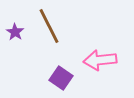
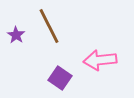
purple star: moved 1 px right, 3 px down
purple square: moved 1 px left
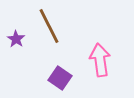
purple star: moved 4 px down
pink arrow: rotated 88 degrees clockwise
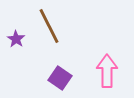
pink arrow: moved 7 px right, 11 px down; rotated 8 degrees clockwise
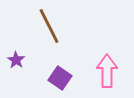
purple star: moved 21 px down
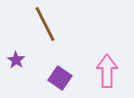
brown line: moved 4 px left, 2 px up
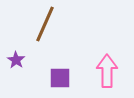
brown line: rotated 51 degrees clockwise
purple square: rotated 35 degrees counterclockwise
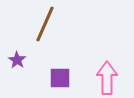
purple star: moved 1 px right
pink arrow: moved 7 px down
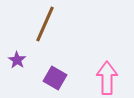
purple square: moved 5 px left; rotated 30 degrees clockwise
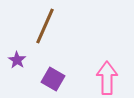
brown line: moved 2 px down
purple square: moved 2 px left, 1 px down
